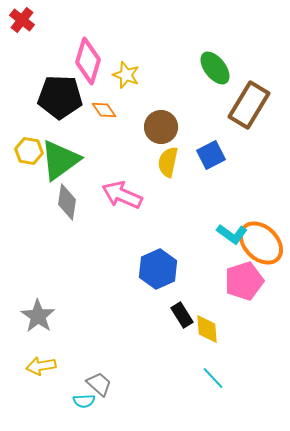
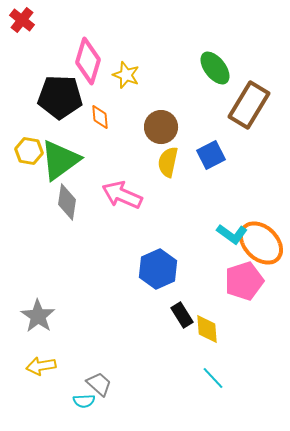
orange diamond: moved 4 px left, 7 px down; rotated 30 degrees clockwise
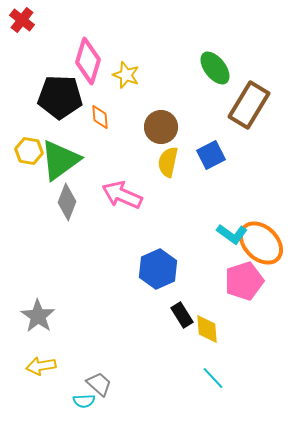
gray diamond: rotated 12 degrees clockwise
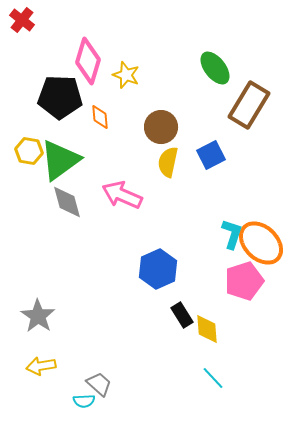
gray diamond: rotated 36 degrees counterclockwise
cyan L-shape: rotated 108 degrees counterclockwise
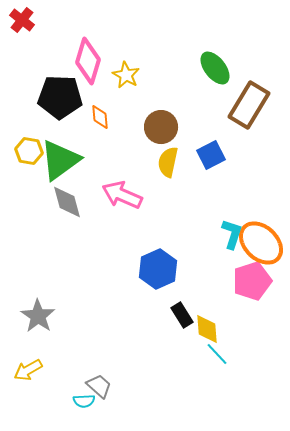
yellow star: rotated 8 degrees clockwise
pink pentagon: moved 8 px right
yellow arrow: moved 13 px left, 4 px down; rotated 20 degrees counterclockwise
cyan line: moved 4 px right, 24 px up
gray trapezoid: moved 2 px down
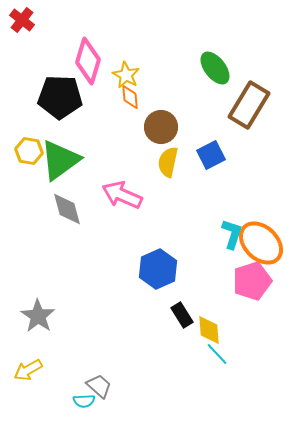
orange diamond: moved 30 px right, 20 px up
gray diamond: moved 7 px down
yellow diamond: moved 2 px right, 1 px down
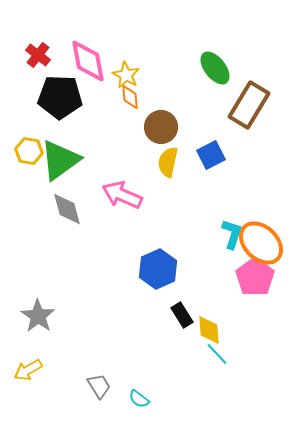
red cross: moved 16 px right, 35 px down
pink diamond: rotated 27 degrees counterclockwise
pink pentagon: moved 3 px right, 4 px up; rotated 18 degrees counterclockwise
gray trapezoid: rotated 16 degrees clockwise
cyan semicircle: moved 55 px right, 2 px up; rotated 40 degrees clockwise
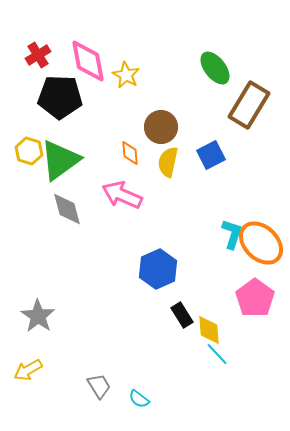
red cross: rotated 20 degrees clockwise
orange diamond: moved 56 px down
yellow hexagon: rotated 8 degrees clockwise
pink pentagon: moved 21 px down
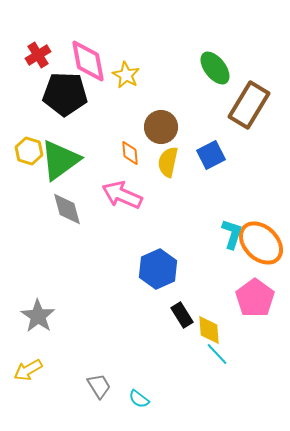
black pentagon: moved 5 px right, 3 px up
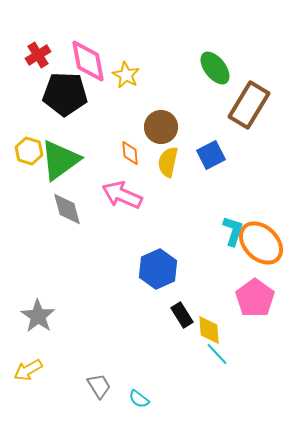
cyan L-shape: moved 1 px right, 3 px up
